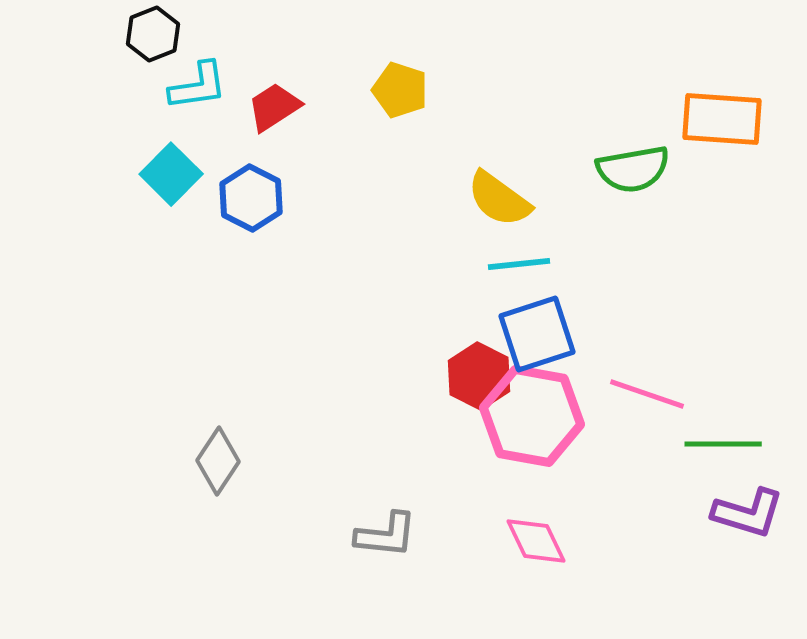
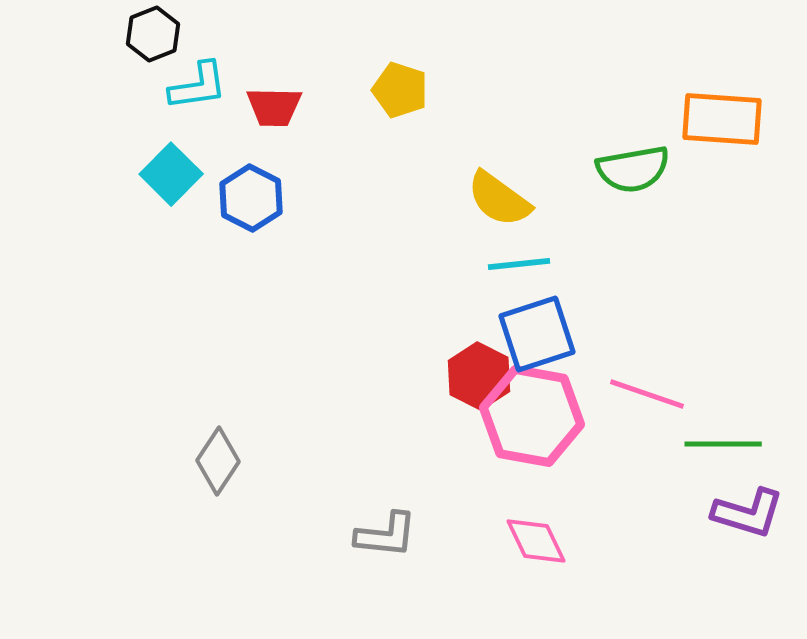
red trapezoid: rotated 146 degrees counterclockwise
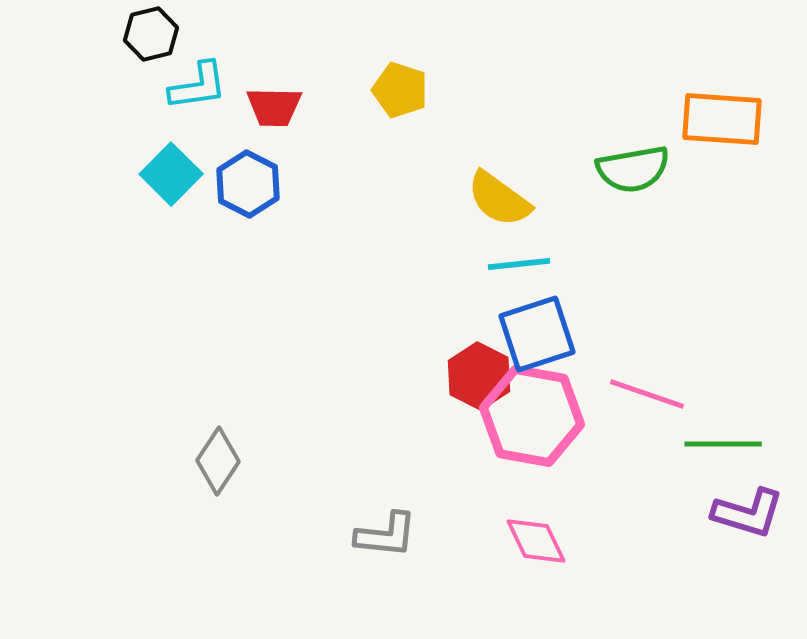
black hexagon: moved 2 px left; rotated 8 degrees clockwise
blue hexagon: moved 3 px left, 14 px up
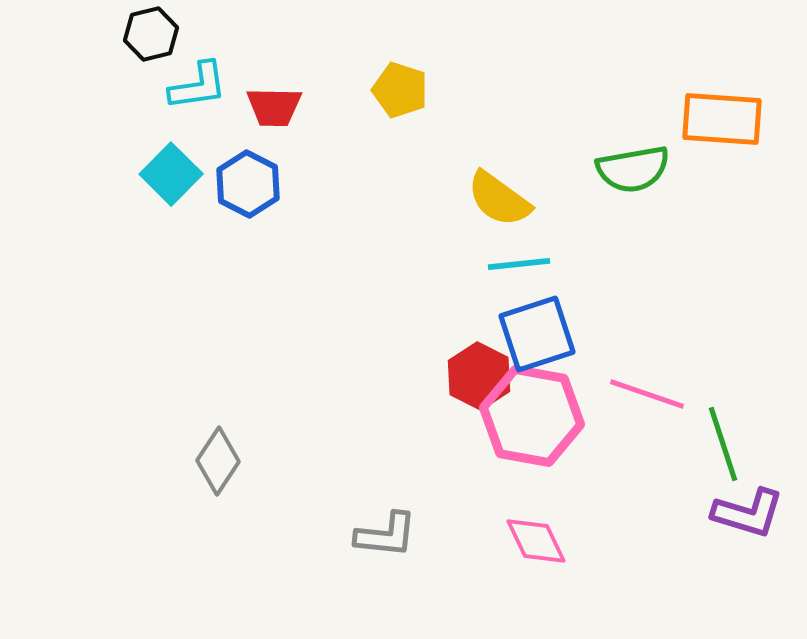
green line: rotated 72 degrees clockwise
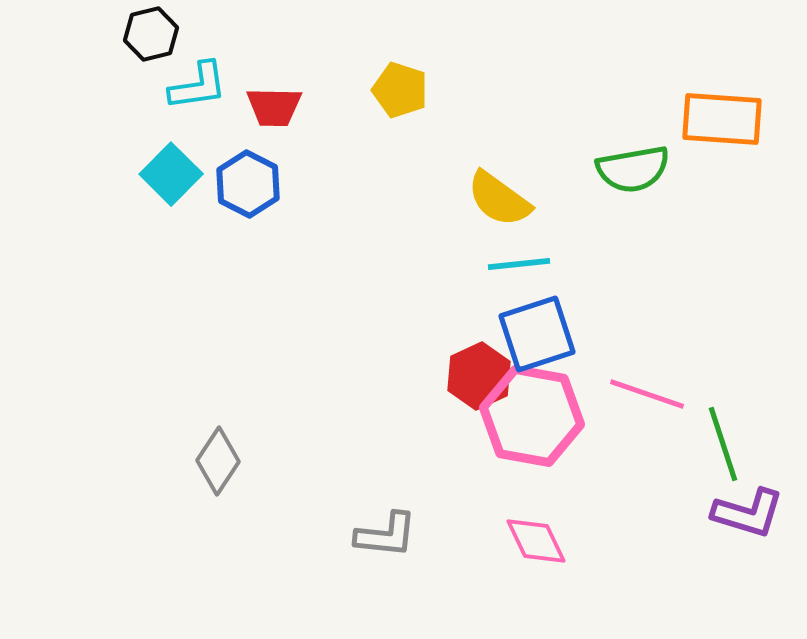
red hexagon: rotated 8 degrees clockwise
